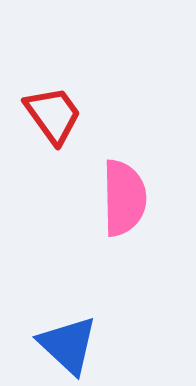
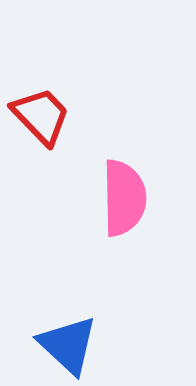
red trapezoid: moved 12 px left, 1 px down; rotated 8 degrees counterclockwise
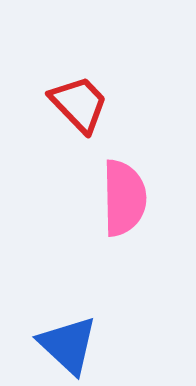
red trapezoid: moved 38 px right, 12 px up
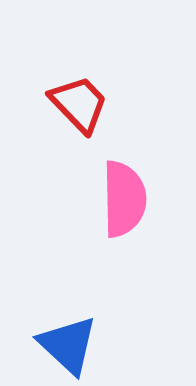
pink semicircle: moved 1 px down
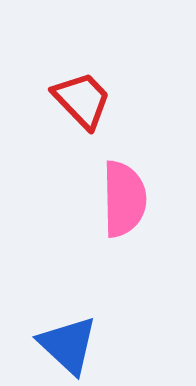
red trapezoid: moved 3 px right, 4 px up
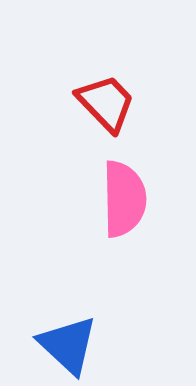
red trapezoid: moved 24 px right, 3 px down
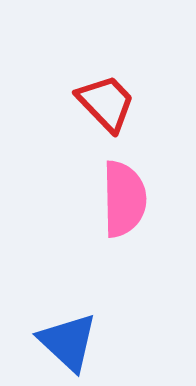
blue triangle: moved 3 px up
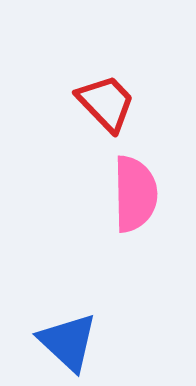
pink semicircle: moved 11 px right, 5 px up
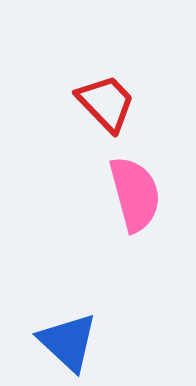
pink semicircle: rotated 14 degrees counterclockwise
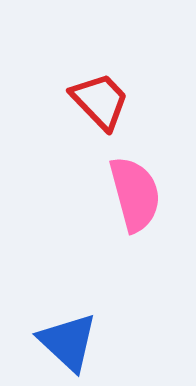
red trapezoid: moved 6 px left, 2 px up
